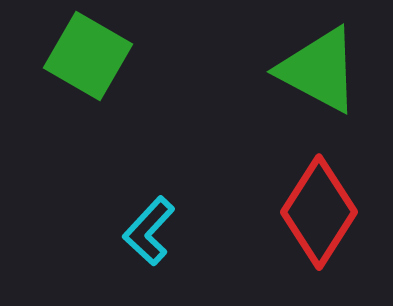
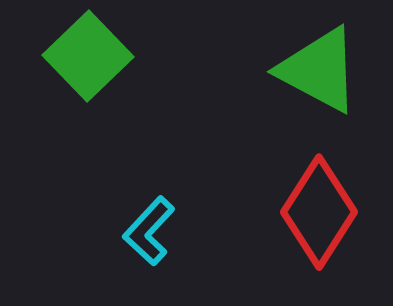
green square: rotated 16 degrees clockwise
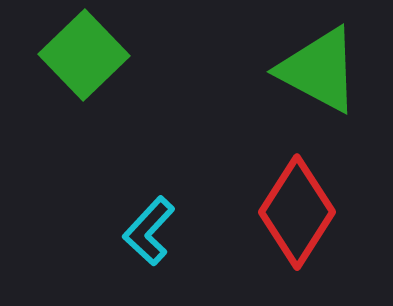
green square: moved 4 px left, 1 px up
red diamond: moved 22 px left
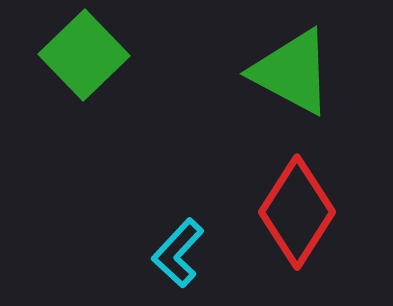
green triangle: moved 27 px left, 2 px down
cyan L-shape: moved 29 px right, 22 px down
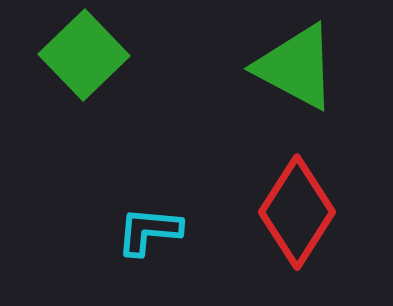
green triangle: moved 4 px right, 5 px up
cyan L-shape: moved 29 px left, 22 px up; rotated 52 degrees clockwise
